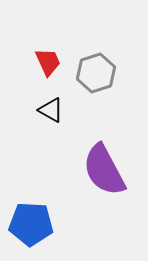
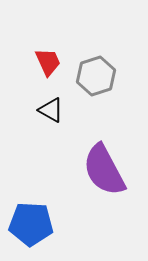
gray hexagon: moved 3 px down
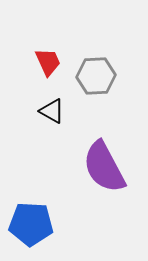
gray hexagon: rotated 15 degrees clockwise
black triangle: moved 1 px right, 1 px down
purple semicircle: moved 3 px up
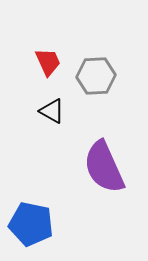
purple semicircle: rotated 4 degrees clockwise
blue pentagon: rotated 9 degrees clockwise
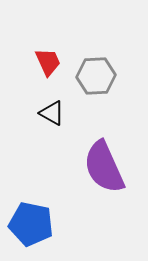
black triangle: moved 2 px down
